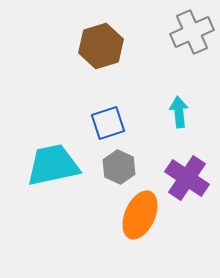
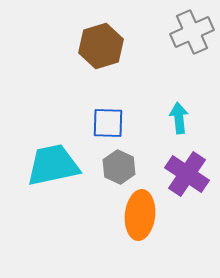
cyan arrow: moved 6 px down
blue square: rotated 20 degrees clockwise
purple cross: moved 4 px up
orange ellipse: rotated 18 degrees counterclockwise
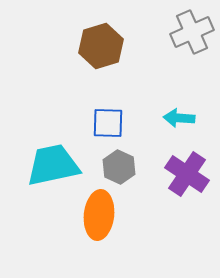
cyan arrow: rotated 80 degrees counterclockwise
orange ellipse: moved 41 px left
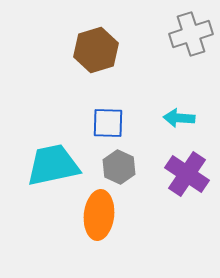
gray cross: moved 1 px left, 2 px down; rotated 6 degrees clockwise
brown hexagon: moved 5 px left, 4 px down
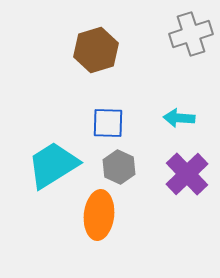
cyan trapezoid: rotated 20 degrees counterclockwise
purple cross: rotated 12 degrees clockwise
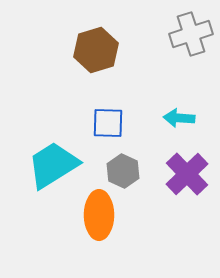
gray hexagon: moved 4 px right, 4 px down
orange ellipse: rotated 6 degrees counterclockwise
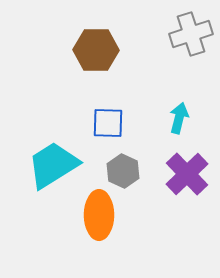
brown hexagon: rotated 18 degrees clockwise
cyan arrow: rotated 100 degrees clockwise
